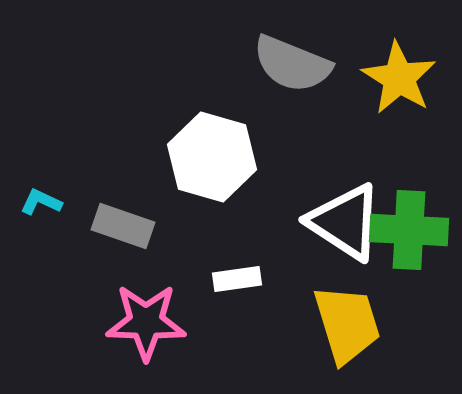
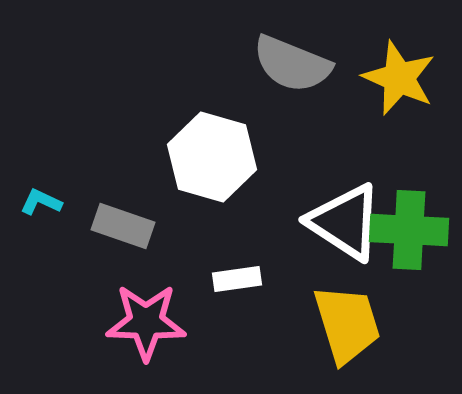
yellow star: rotated 8 degrees counterclockwise
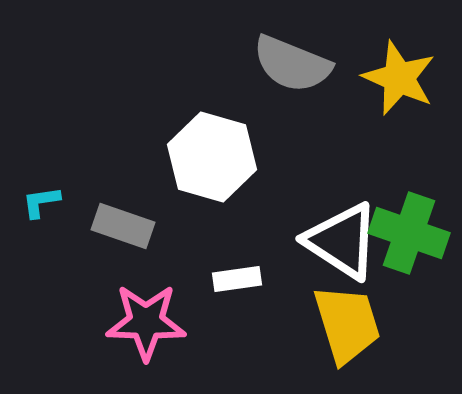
cyan L-shape: rotated 33 degrees counterclockwise
white triangle: moved 3 px left, 19 px down
green cross: moved 3 px down; rotated 16 degrees clockwise
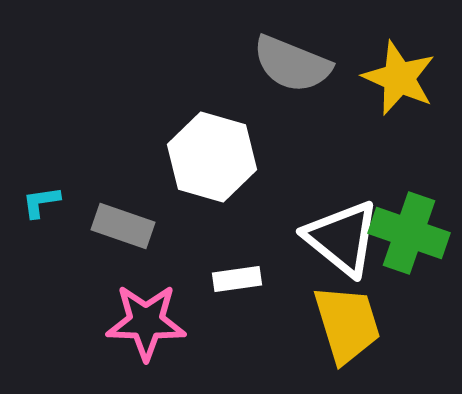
white triangle: moved 3 px up; rotated 6 degrees clockwise
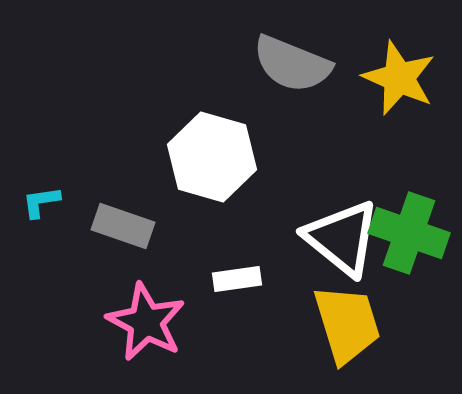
pink star: rotated 26 degrees clockwise
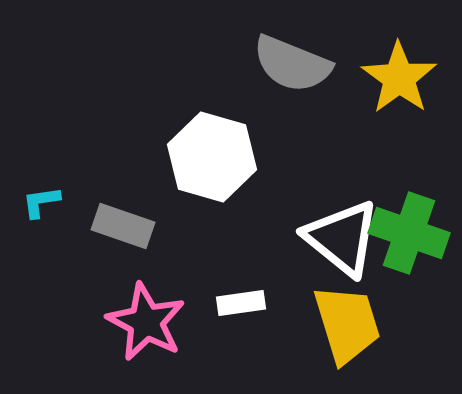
yellow star: rotated 12 degrees clockwise
white rectangle: moved 4 px right, 24 px down
